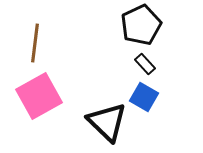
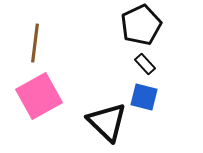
blue square: rotated 16 degrees counterclockwise
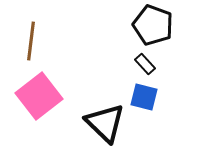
black pentagon: moved 12 px right; rotated 27 degrees counterclockwise
brown line: moved 4 px left, 2 px up
pink square: rotated 9 degrees counterclockwise
black triangle: moved 2 px left, 1 px down
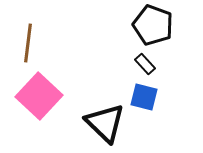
brown line: moved 3 px left, 2 px down
pink square: rotated 9 degrees counterclockwise
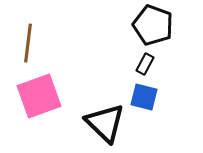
black rectangle: rotated 70 degrees clockwise
pink square: rotated 27 degrees clockwise
